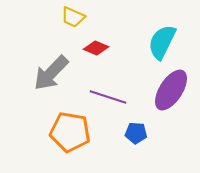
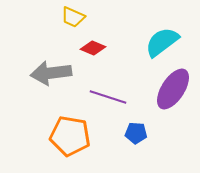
cyan semicircle: rotated 27 degrees clockwise
red diamond: moved 3 px left
gray arrow: rotated 39 degrees clockwise
purple ellipse: moved 2 px right, 1 px up
orange pentagon: moved 4 px down
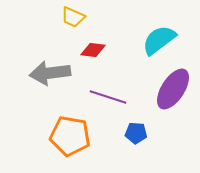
cyan semicircle: moved 3 px left, 2 px up
red diamond: moved 2 px down; rotated 15 degrees counterclockwise
gray arrow: moved 1 px left
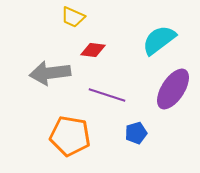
purple line: moved 1 px left, 2 px up
blue pentagon: rotated 20 degrees counterclockwise
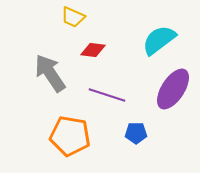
gray arrow: rotated 63 degrees clockwise
blue pentagon: rotated 15 degrees clockwise
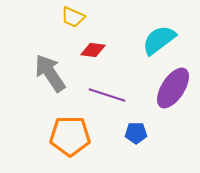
purple ellipse: moved 1 px up
orange pentagon: rotated 9 degrees counterclockwise
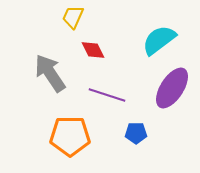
yellow trapezoid: rotated 90 degrees clockwise
red diamond: rotated 55 degrees clockwise
purple ellipse: moved 1 px left
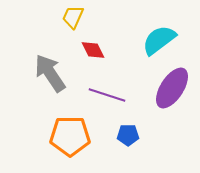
blue pentagon: moved 8 px left, 2 px down
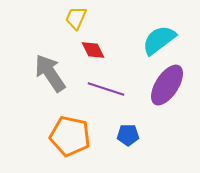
yellow trapezoid: moved 3 px right, 1 px down
purple ellipse: moved 5 px left, 3 px up
purple line: moved 1 px left, 6 px up
orange pentagon: rotated 12 degrees clockwise
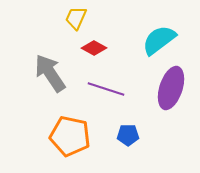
red diamond: moved 1 px right, 2 px up; rotated 35 degrees counterclockwise
purple ellipse: moved 4 px right, 3 px down; rotated 15 degrees counterclockwise
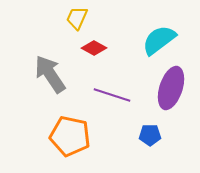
yellow trapezoid: moved 1 px right
gray arrow: moved 1 px down
purple line: moved 6 px right, 6 px down
blue pentagon: moved 22 px right
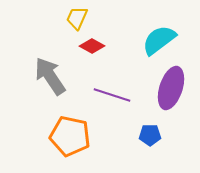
red diamond: moved 2 px left, 2 px up
gray arrow: moved 2 px down
